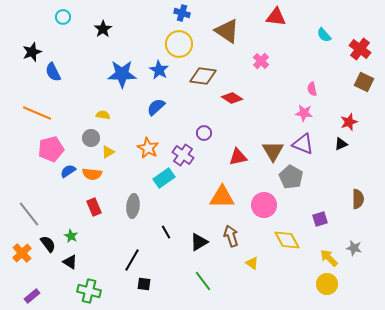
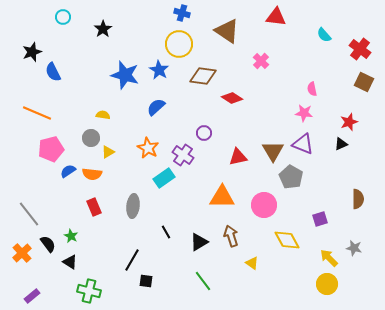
blue star at (122, 74): moved 3 px right, 1 px down; rotated 16 degrees clockwise
black square at (144, 284): moved 2 px right, 3 px up
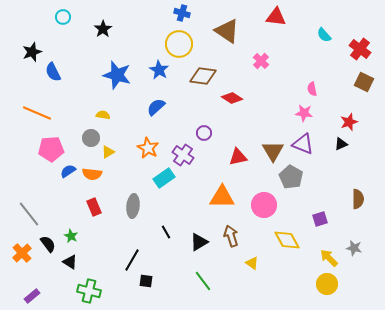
blue star at (125, 75): moved 8 px left
pink pentagon at (51, 149): rotated 10 degrees clockwise
